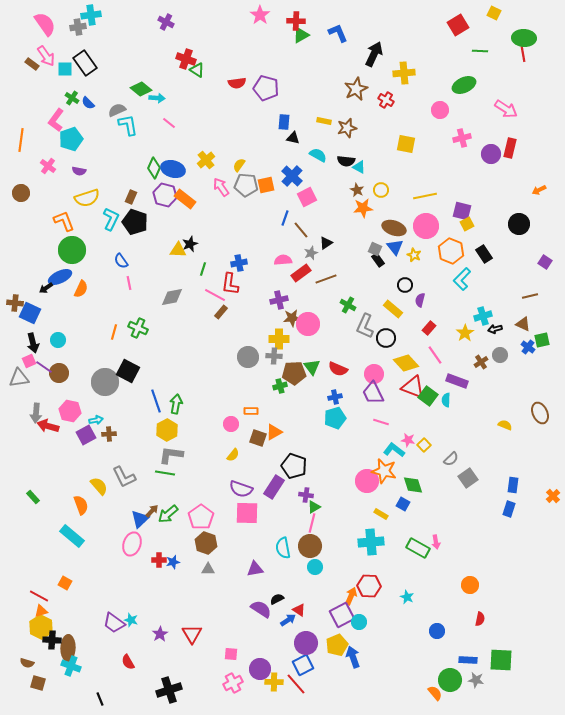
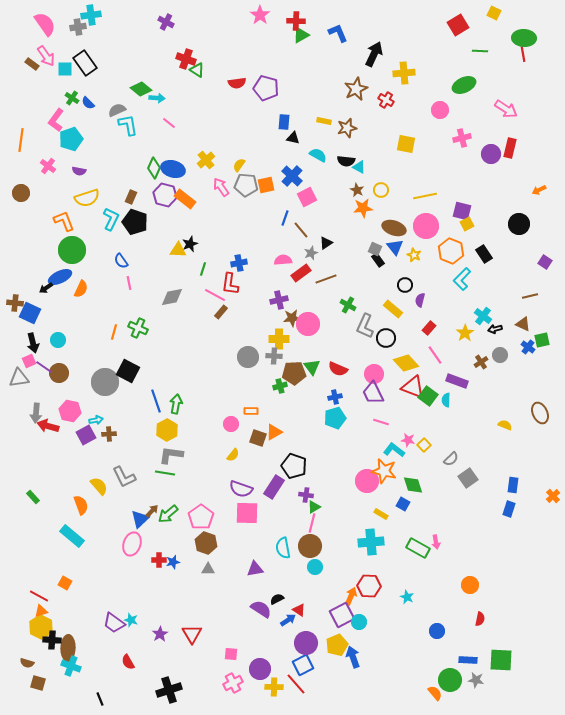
cyan cross at (483, 316): rotated 36 degrees counterclockwise
yellow cross at (274, 682): moved 5 px down
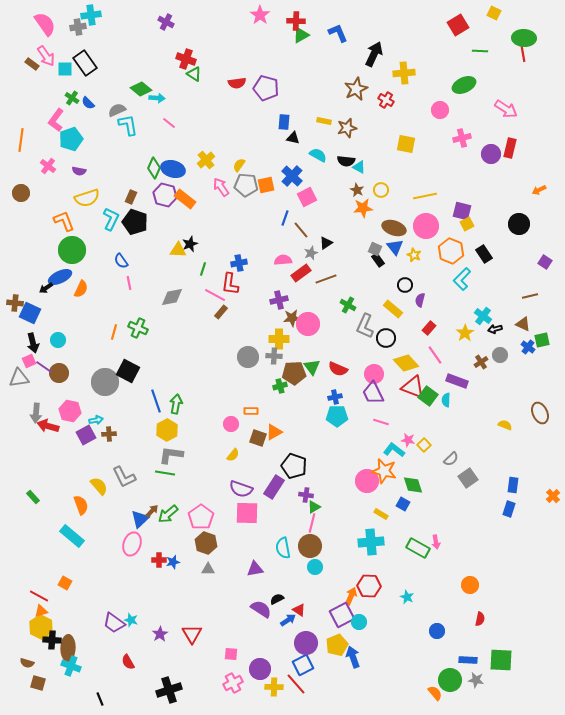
green triangle at (197, 70): moved 3 px left, 4 px down
cyan pentagon at (335, 418): moved 2 px right, 2 px up; rotated 15 degrees clockwise
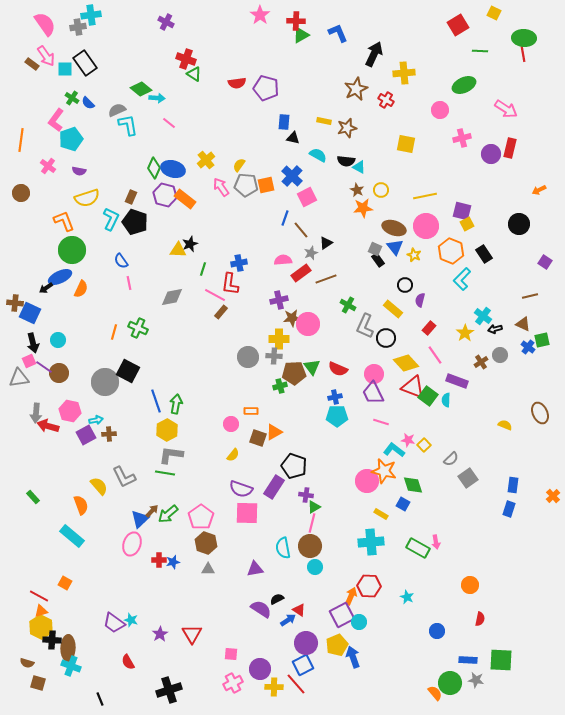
green circle at (450, 680): moved 3 px down
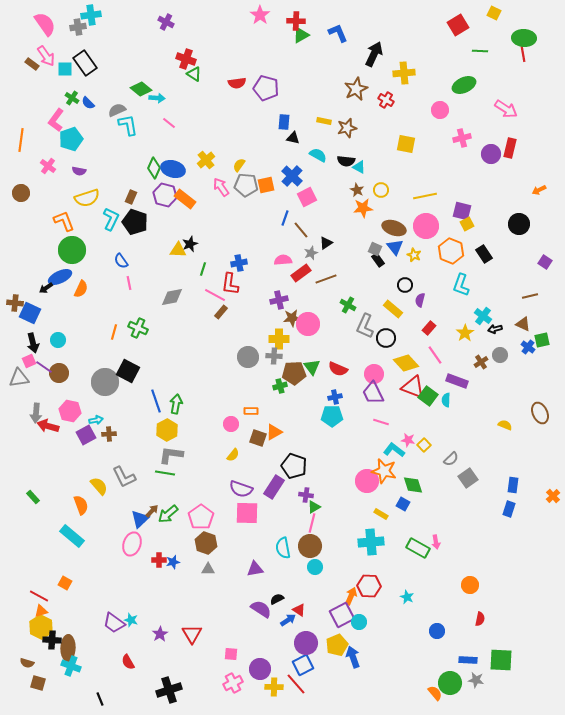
cyan L-shape at (462, 279): moved 1 px left, 6 px down; rotated 25 degrees counterclockwise
cyan pentagon at (337, 416): moved 5 px left
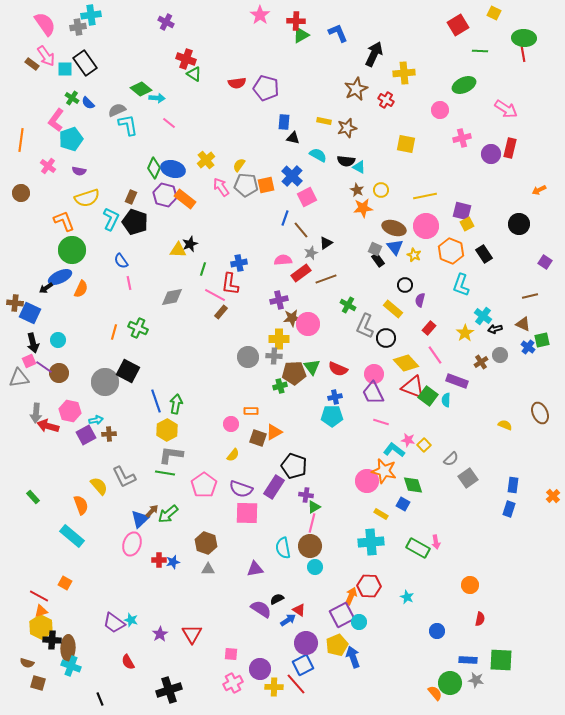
pink pentagon at (201, 517): moved 3 px right, 32 px up
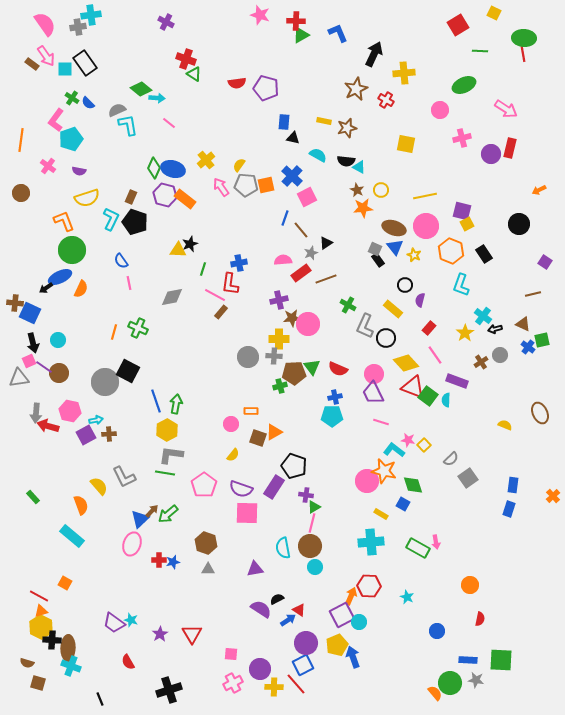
pink star at (260, 15): rotated 18 degrees counterclockwise
brown line at (530, 296): moved 3 px right, 2 px up
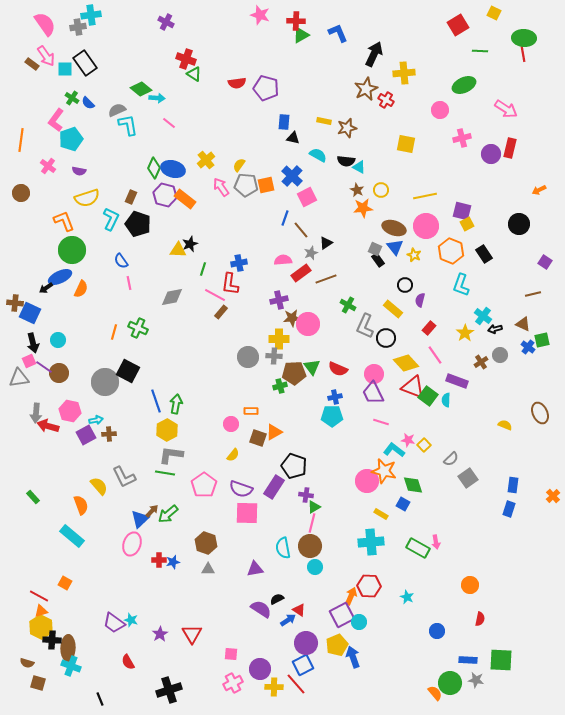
brown star at (356, 89): moved 10 px right
black pentagon at (135, 222): moved 3 px right, 2 px down
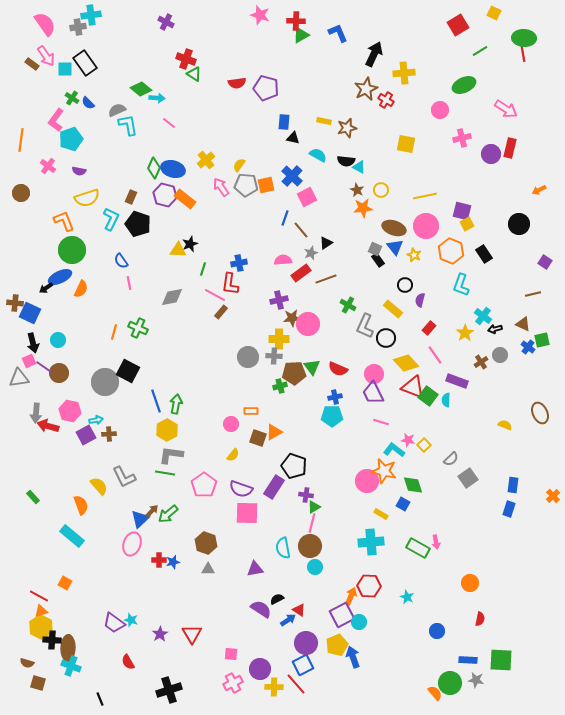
green line at (480, 51): rotated 35 degrees counterclockwise
orange circle at (470, 585): moved 2 px up
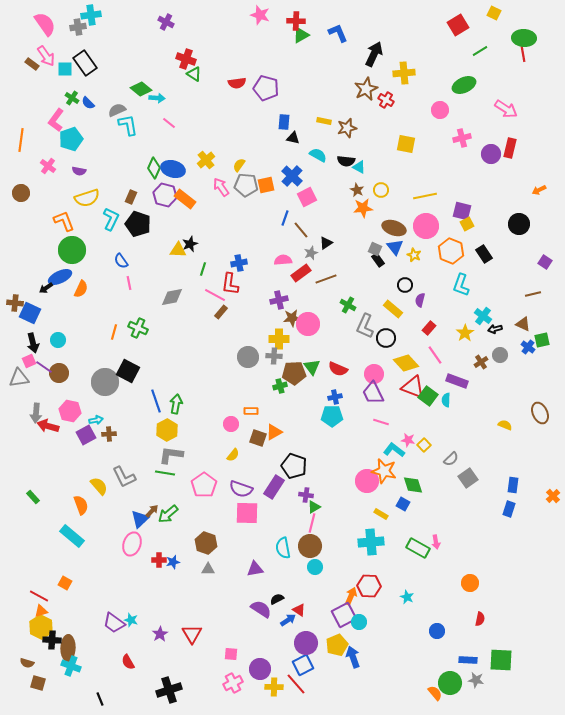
purple square at (342, 615): moved 2 px right
